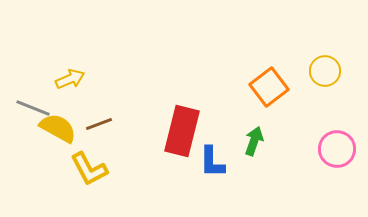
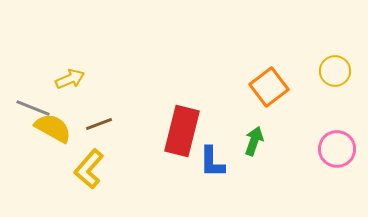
yellow circle: moved 10 px right
yellow semicircle: moved 5 px left
yellow L-shape: rotated 69 degrees clockwise
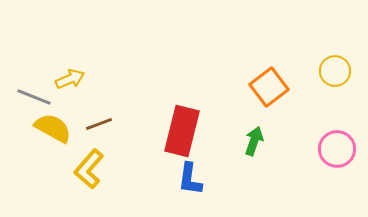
gray line: moved 1 px right, 11 px up
blue L-shape: moved 22 px left, 17 px down; rotated 8 degrees clockwise
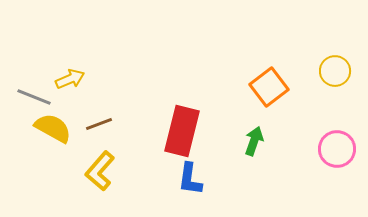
yellow L-shape: moved 11 px right, 2 px down
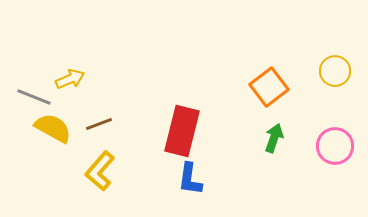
green arrow: moved 20 px right, 3 px up
pink circle: moved 2 px left, 3 px up
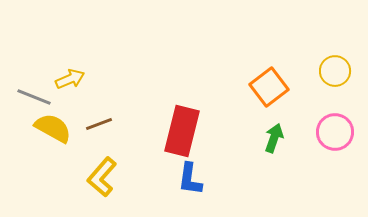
pink circle: moved 14 px up
yellow L-shape: moved 2 px right, 6 px down
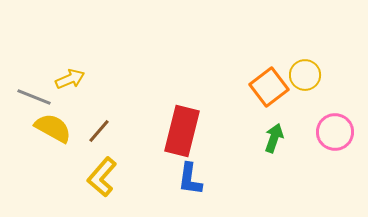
yellow circle: moved 30 px left, 4 px down
brown line: moved 7 px down; rotated 28 degrees counterclockwise
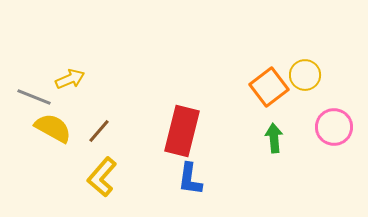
pink circle: moved 1 px left, 5 px up
green arrow: rotated 24 degrees counterclockwise
